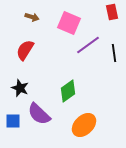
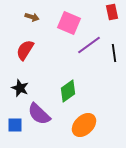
purple line: moved 1 px right
blue square: moved 2 px right, 4 px down
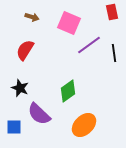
blue square: moved 1 px left, 2 px down
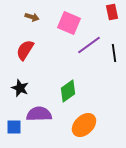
purple semicircle: rotated 135 degrees clockwise
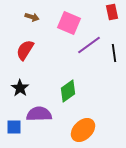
black star: rotated 12 degrees clockwise
orange ellipse: moved 1 px left, 5 px down
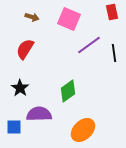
pink square: moved 4 px up
red semicircle: moved 1 px up
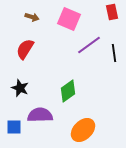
black star: rotated 12 degrees counterclockwise
purple semicircle: moved 1 px right, 1 px down
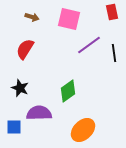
pink square: rotated 10 degrees counterclockwise
purple semicircle: moved 1 px left, 2 px up
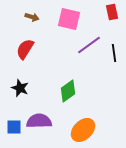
purple semicircle: moved 8 px down
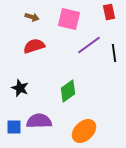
red rectangle: moved 3 px left
red semicircle: moved 9 px right, 3 px up; rotated 40 degrees clockwise
orange ellipse: moved 1 px right, 1 px down
